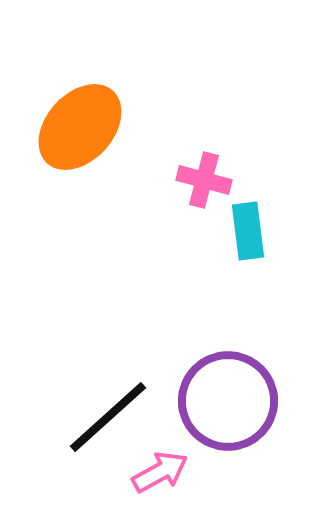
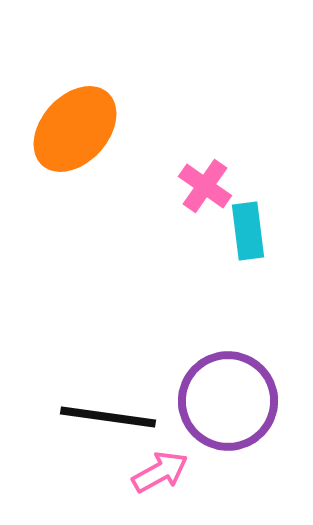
orange ellipse: moved 5 px left, 2 px down
pink cross: moved 1 px right, 6 px down; rotated 20 degrees clockwise
black line: rotated 50 degrees clockwise
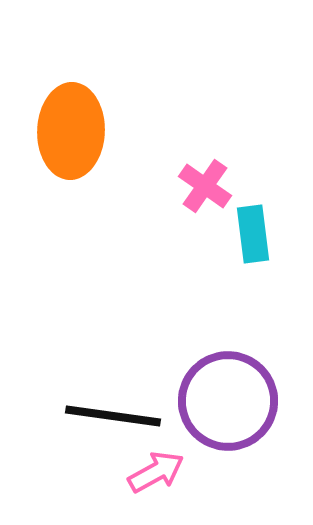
orange ellipse: moved 4 px left, 2 px down; rotated 40 degrees counterclockwise
cyan rectangle: moved 5 px right, 3 px down
black line: moved 5 px right, 1 px up
pink arrow: moved 4 px left
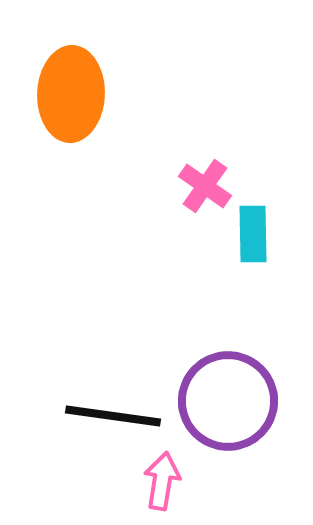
orange ellipse: moved 37 px up
cyan rectangle: rotated 6 degrees clockwise
pink arrow: moved 6 px right, 9 px down; rotated 52 degrees counterclockwise
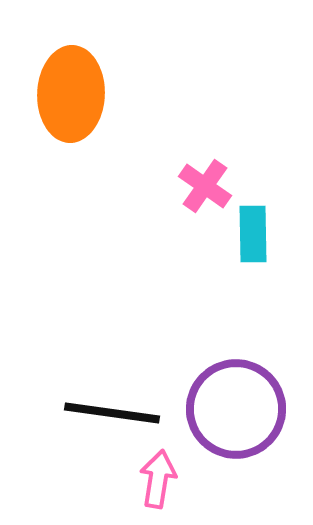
purple circle: moved 8 px right, 8 px down
black line: moved 1 px left, 3 px up
pink arrow: moved 4 px left, 2 px up
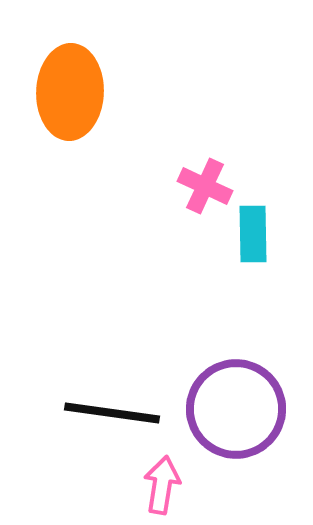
orange ellipse: moved 1 px left, 2 px up
pink cross: rotated 10 degrees counterclockwise
pink arrow: moved 4 px right, 6 px down
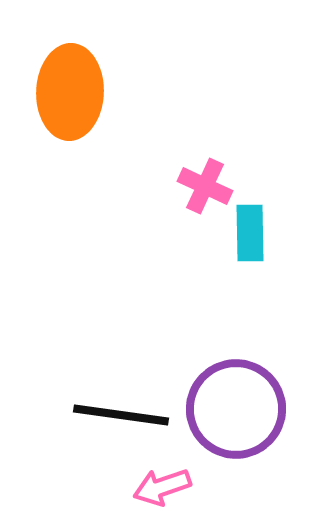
cyan rectangle: moved 3 px left, 1 px up
black line: moved 9 px right, 2 px down
pink arrow: moved 2 px down; rotated 118 degrees counterclockwise
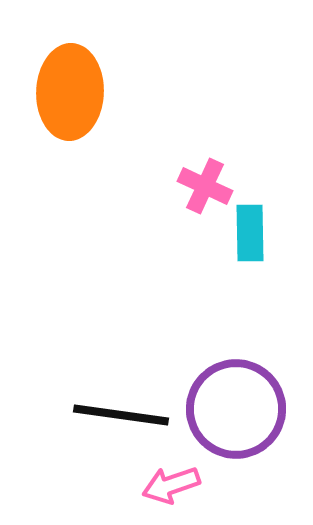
pink arrow: moved 9 px right, 2 px up
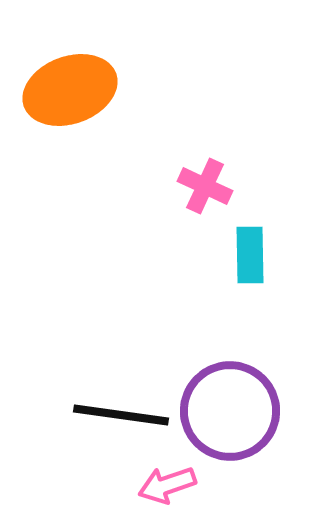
orange ellipse: moved 2 px up; rotated 68 degrees clockwise
cyan rectangle: moved 22 px down
purple circle: moved 6 px left, 2 px down
pink arrow: moved 4 px left
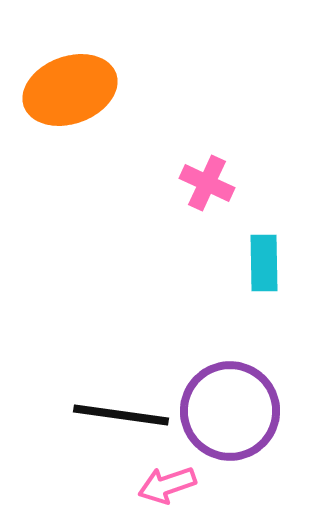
pink cross: moved 2 px right, 3 px up
cyan rectangle: moved 14 px right, 8 px down
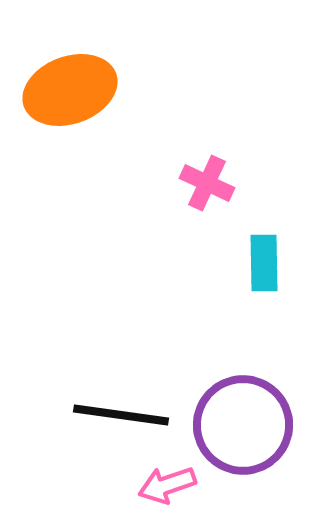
purple circle: moved 13 px right, 14 px down
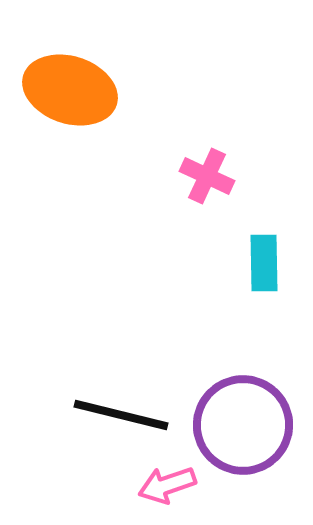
orange ellipse: rotated 38 degrees clockwise
pink cross: moved 7 px up
black line: rotated 6 degrees clockwise
